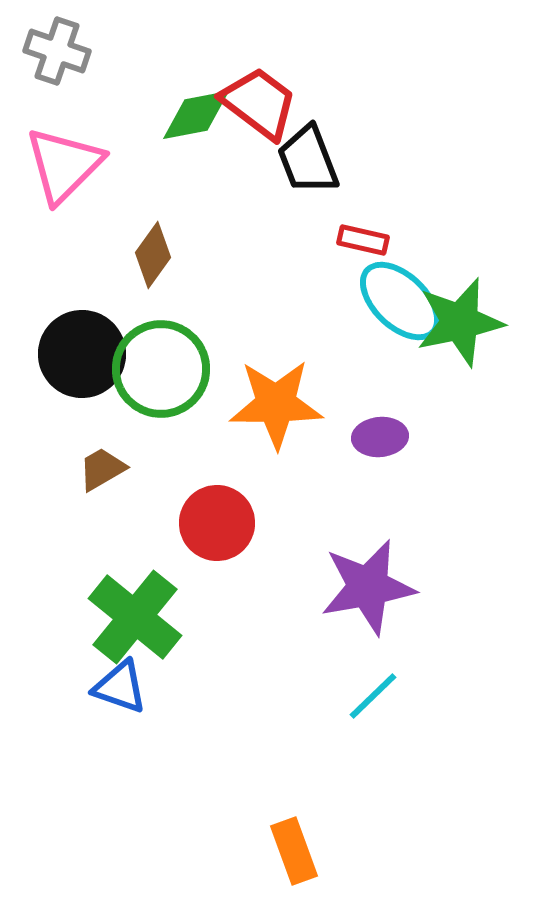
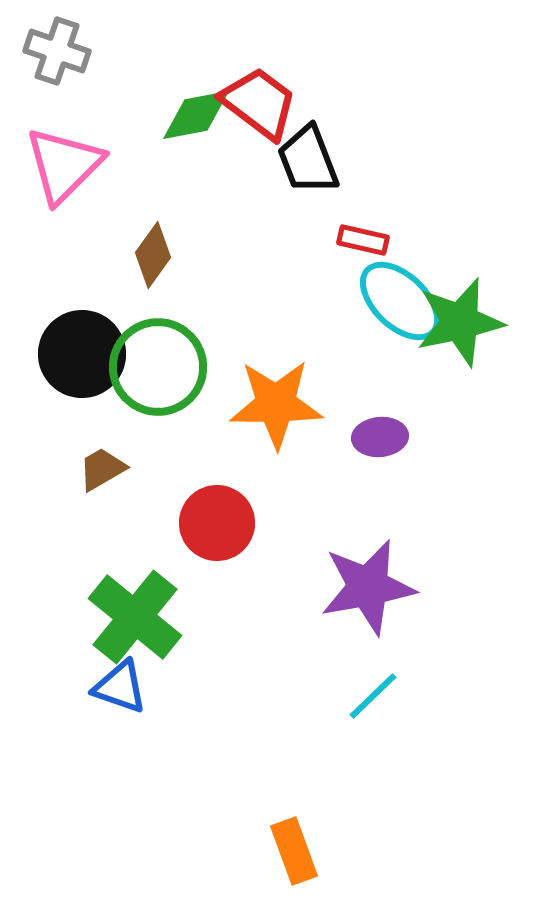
green circle: moved 3 px left, 2 px up
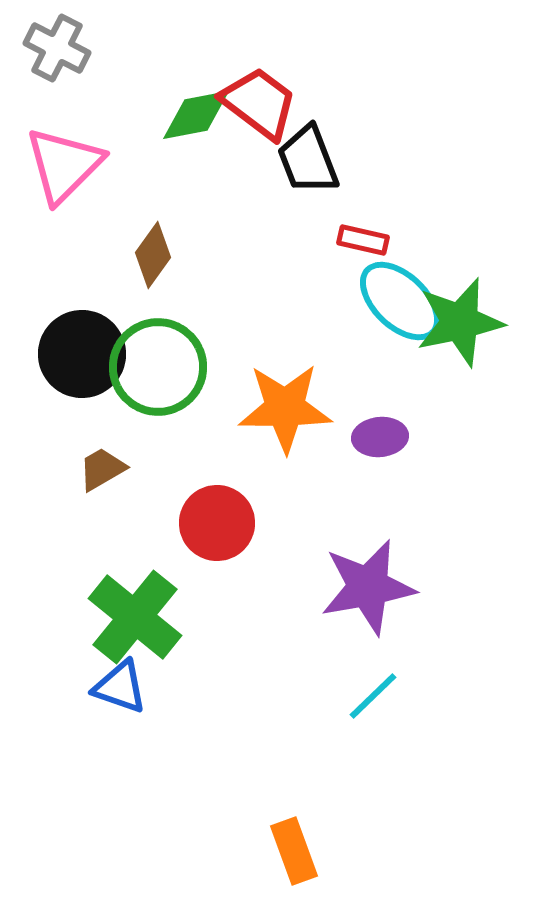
gray cross: moved 3 px up; rotated 8 degrees clockwise
orange star: moved 9 px right, 4 px down
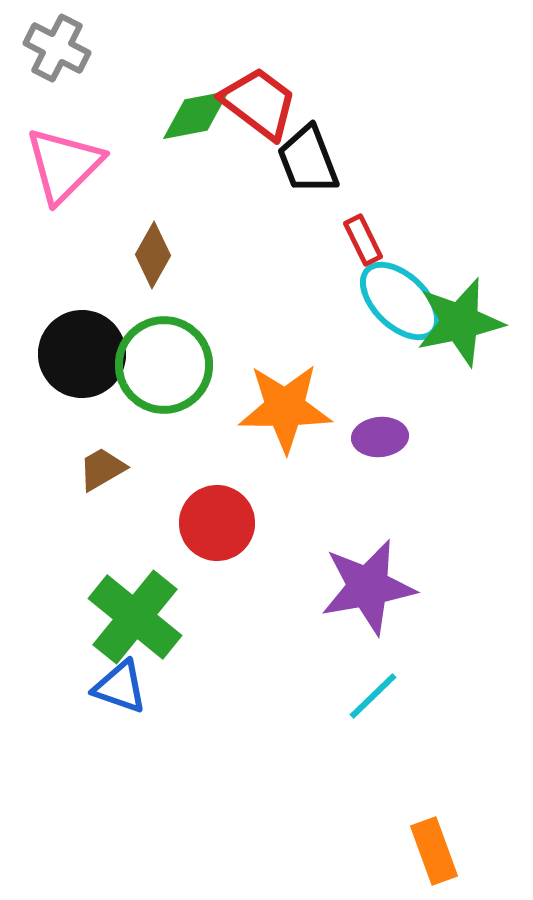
red rectangle: rotated 51 degrees clockwise
brown diamond: rotated 6 degrees counterclockwise
green circle: moved 6 px right, 2 px up
orange rectangle: moved 140 px right
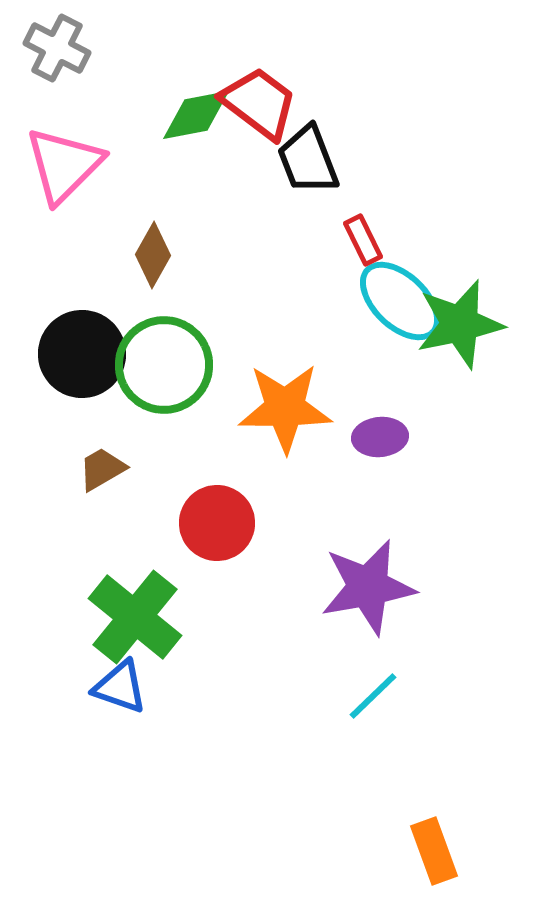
green star: moved 2 px down
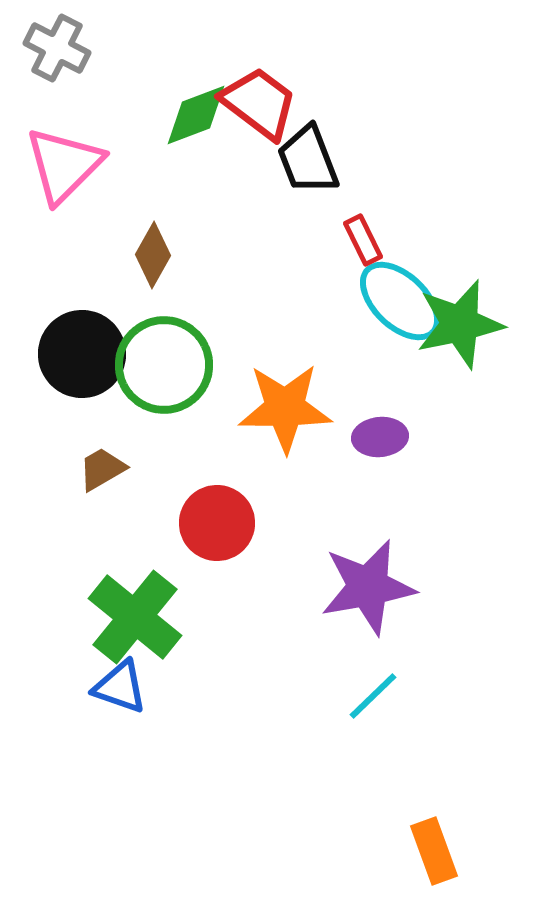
green diamond: rotated 10 degrees counterclockwise
